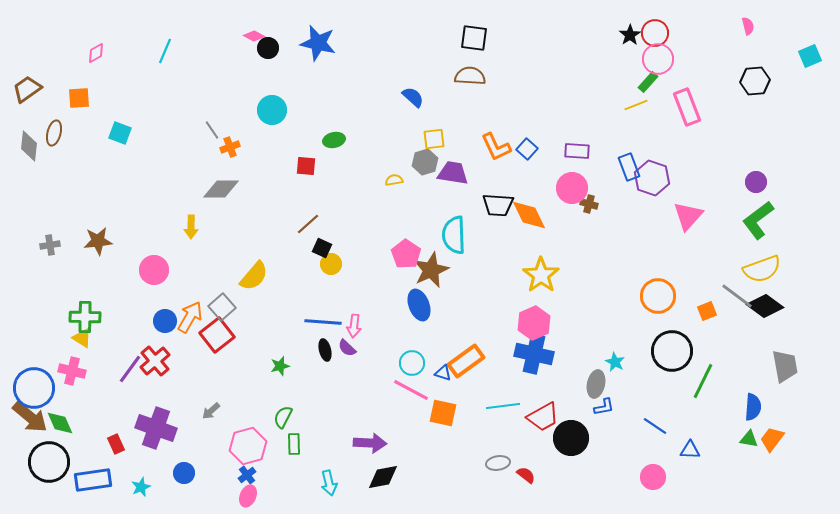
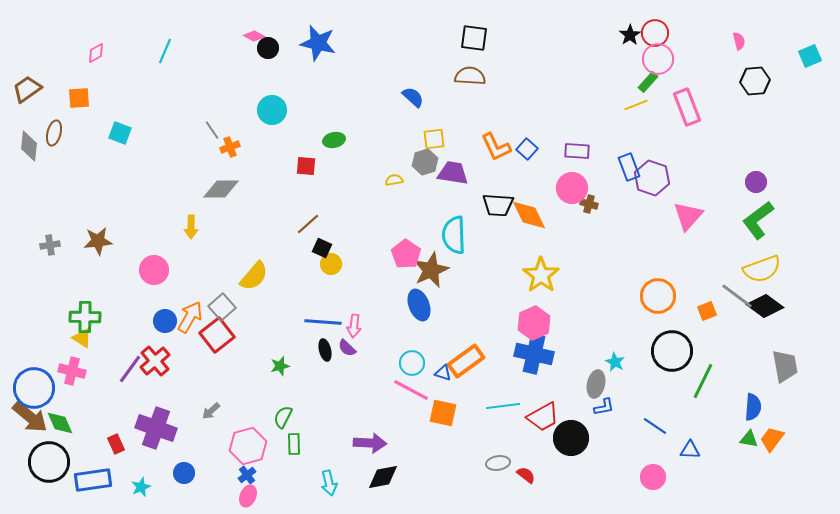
pink semicircle at (748, 26): moved 9 px left, 15 px down
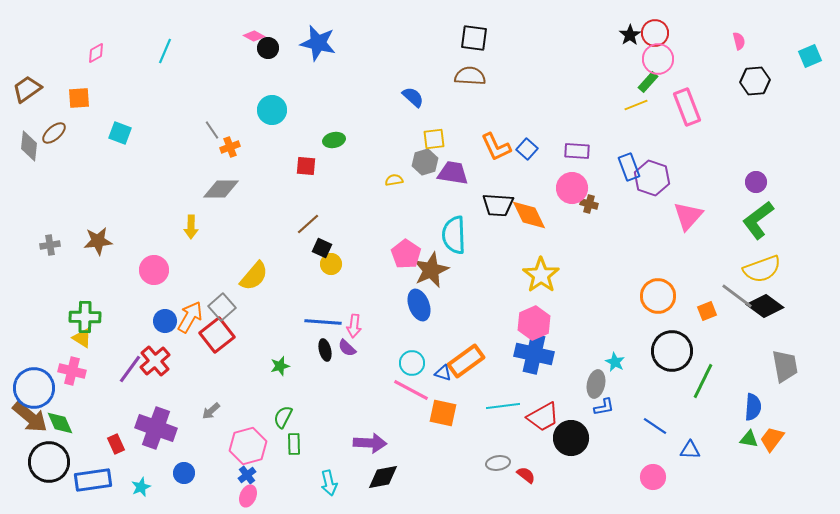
brown ellipse at (54, 133): rotated 35 degrees clockwise
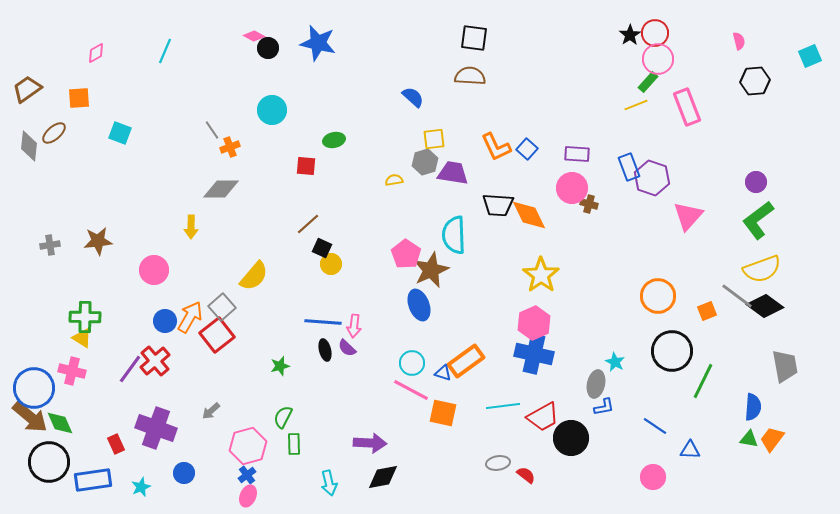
purple rectangle at (577, 151): moved 3 px down
